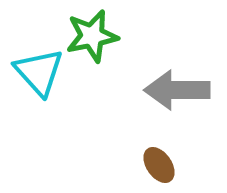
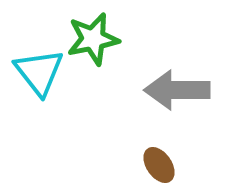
green star: moved 1 px right, 3 px down
cyan triangle: rotated 4 degrees clockwise
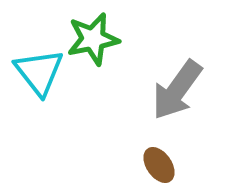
gray arrow: rotated 54 degrees counterclockwise
